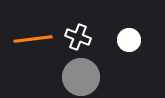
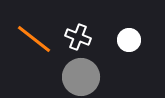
orange line: moved 1 px right; rotated 45 degrees clockwise
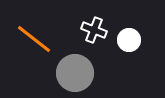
white cross: moved 16 px right, 7 px up
gray circle: moved 6 px left, 4 px up
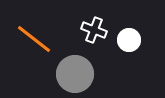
gray circle: moved 1 px down
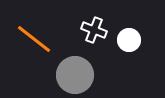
gray circle: moved 1 px down
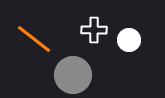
white cross: rotated 20 degrees counterclockwise
gray circle: moved 2 px left
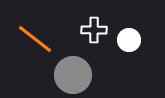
orange line: moved 1 px right
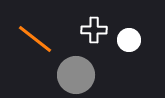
gray circle: moved 3 px right
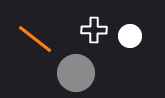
white circle: moved 1 px right, 4 px up
gray circle: moved 2 px up
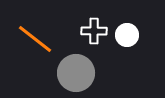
white cross: moved 1 px down
white circle: moved 3 px left, 1 px up
